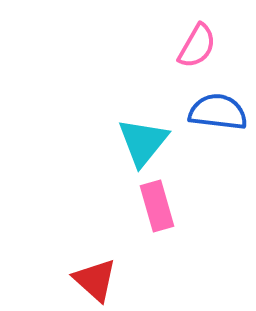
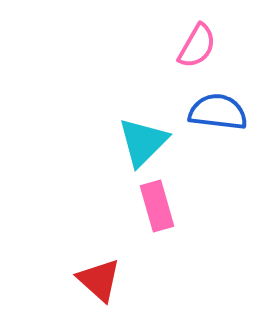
cyan triangle: rotated 6 degrees clockwise
red triangle: moved 4 px right
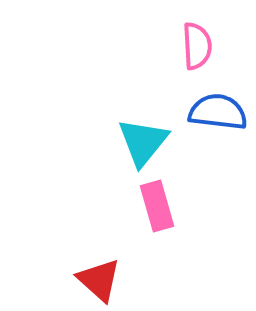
pink semicircle: rotated 33 degrees counterclockwise
cyan triangle: rotated 6 degrees counterclockwise
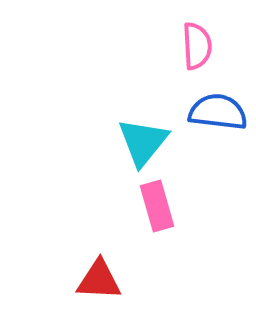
red triangle: rotated 39 degrees counterclockwise
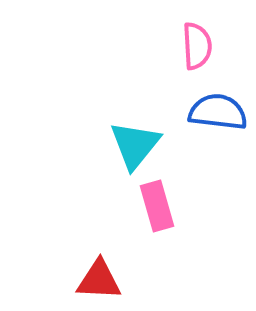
cyan triangle: moved 8 px left, 3 px down
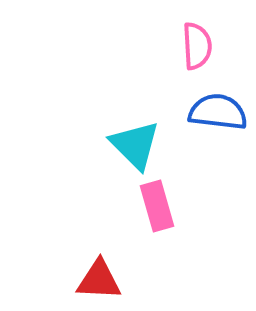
cyan triangle: rotated 24 degrees counterclockwise
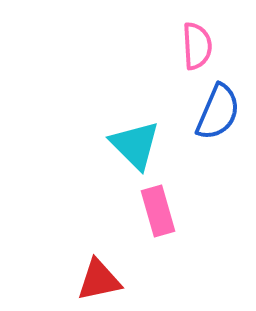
blue semicircle: rotated 106 degrees clockwise
pink rectangle: moved 1 px right, 5 px down
red triangle: rotated 15 degrees counterclockwise
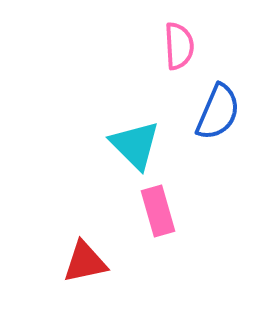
pink semicircle: moved 18 px left
red triangle: moved 14 px left, 18 px up
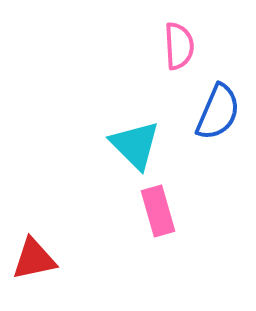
red triangle: moved 51 px left, 3 px up
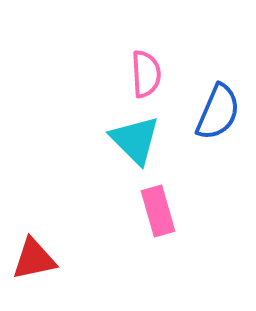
pink semicircle: moved 33 px left, 28 px down
cyan triangle: moved 5 px up
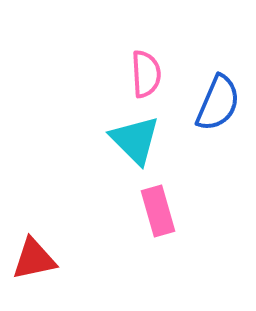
blue semicircle: moved 9 px up
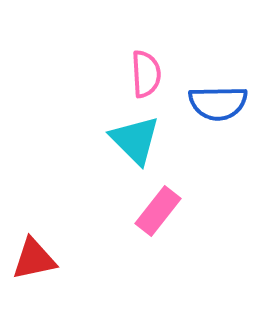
blue semicircle: rotated 66 degrees clockwise
pink rectangle: rotated 54 degrees clockwise
